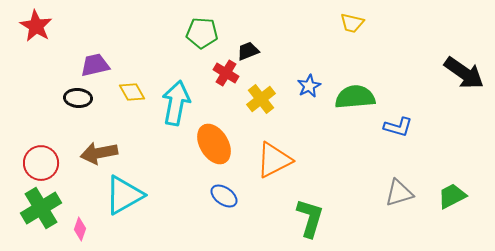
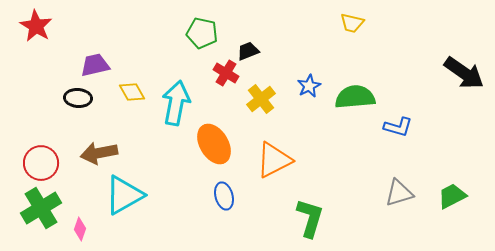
green pentagon: rotated 8 degrees clockwise
blue ellipse: rotated 40 degrees clockwise
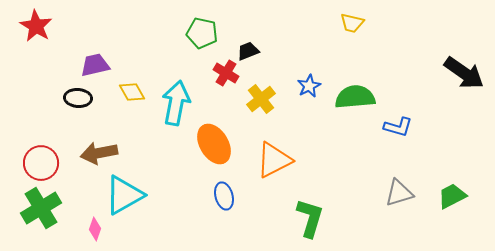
pink diamond: moved 15 px right
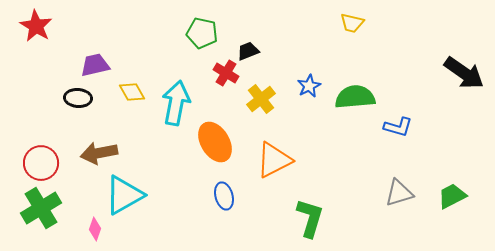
orange ellipse: moved 1 px right, 2 px up
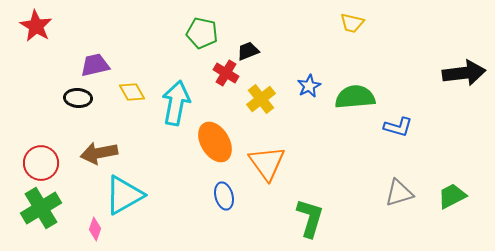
black arrow: rotated 42 degrees counterclockwise
orange triangle: moved 7 px left, 3 px down; rotated 39 degrees counterclockwise
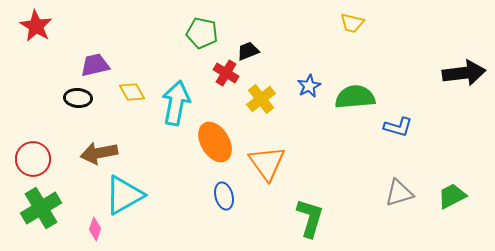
red circle: moved 8 px left, 4 px up
